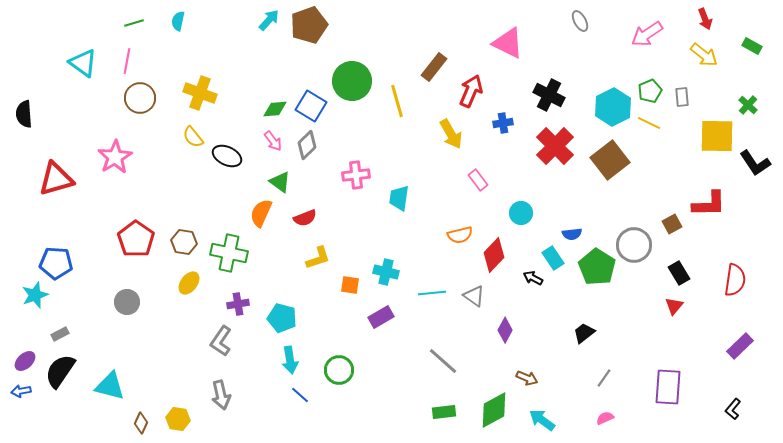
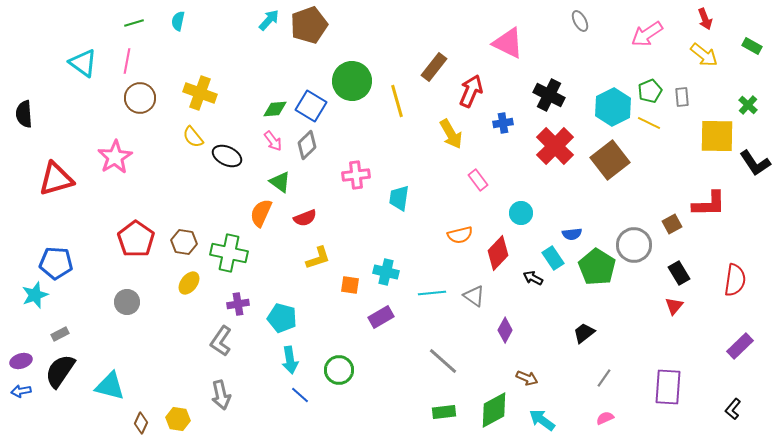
red diamond at (494, 255): moved 4 px right, 2 px up
purple ellipse at (25, 361): moved 4 px left; rotated 25 degrees clockwise
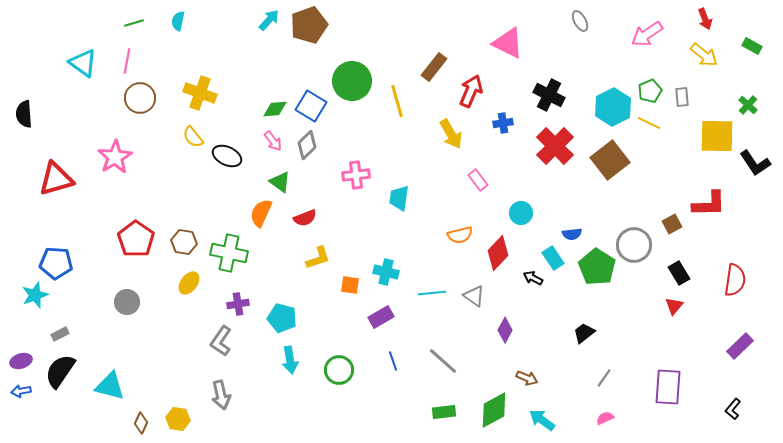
blue line at (300, 395): moved 93 px right, 34 px up; rotated 30 degrees clockwise
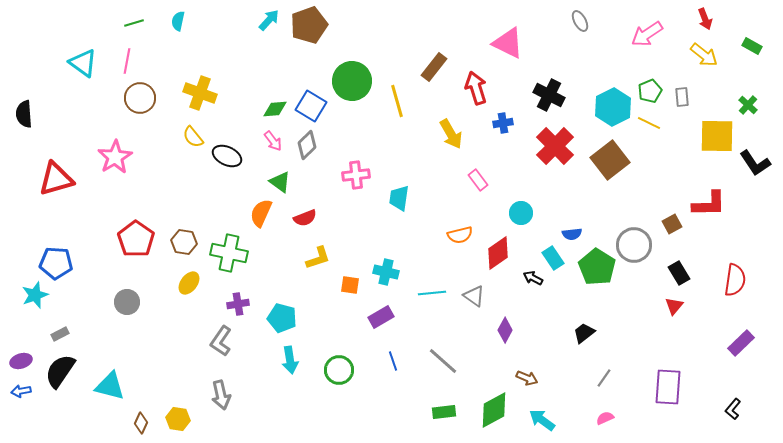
red arrow at (471, 91): moved 5 px right, 3 px up; rotated 40 degrees counterclockwise
red diamond at (498, 253): rotated 12 degrees clockwise
purple rectangle at (740, 346): moved 1 px right, 3 px up
